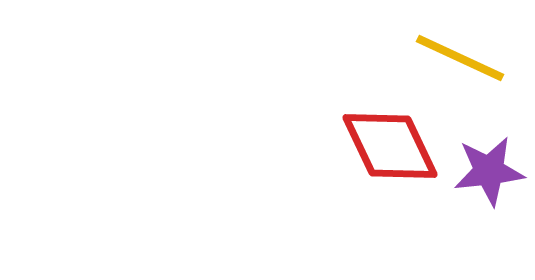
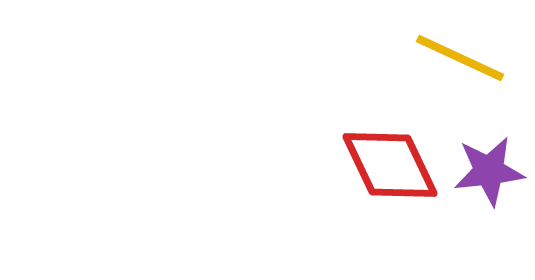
red diamond: moved 19 px down
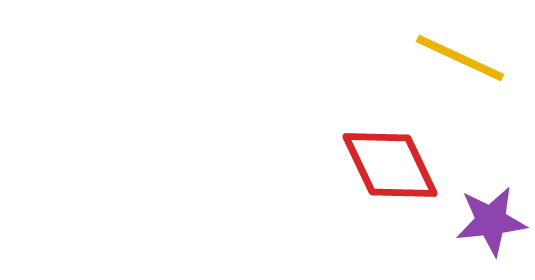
purple star: moved 2 px right, 50 px down
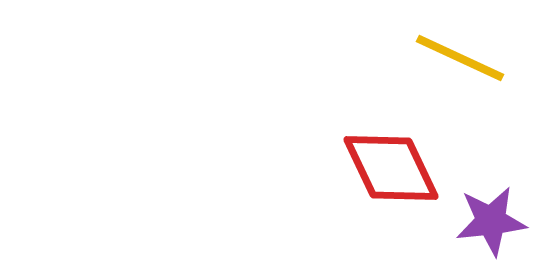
red diamond: moved 1 px right, 3 px down
